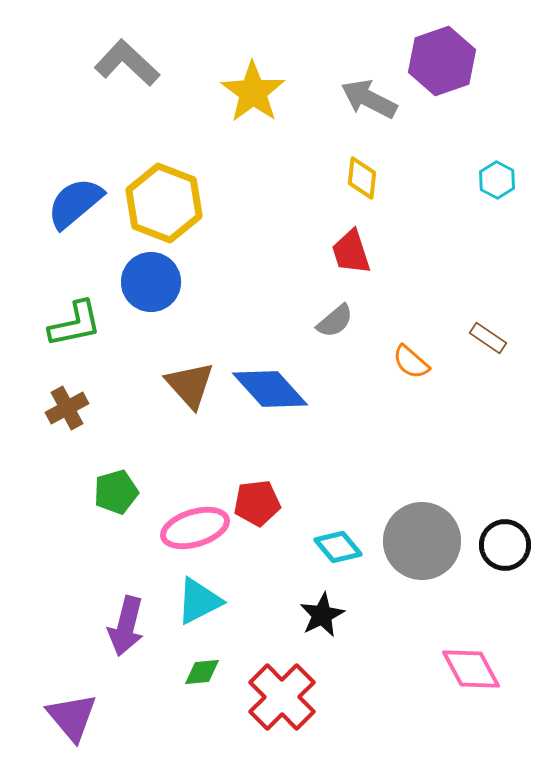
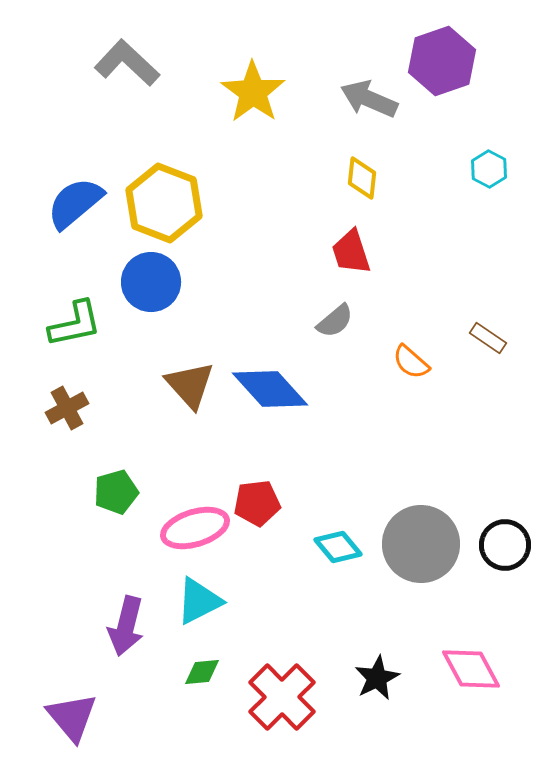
gray arrow: rotated 4 degrees counterclockwise
cyan hexagon: moved 8 px left, 11 px up
gray circle: moved 1 px left, 3 px down
black star: moved 55 px right, 63 px down
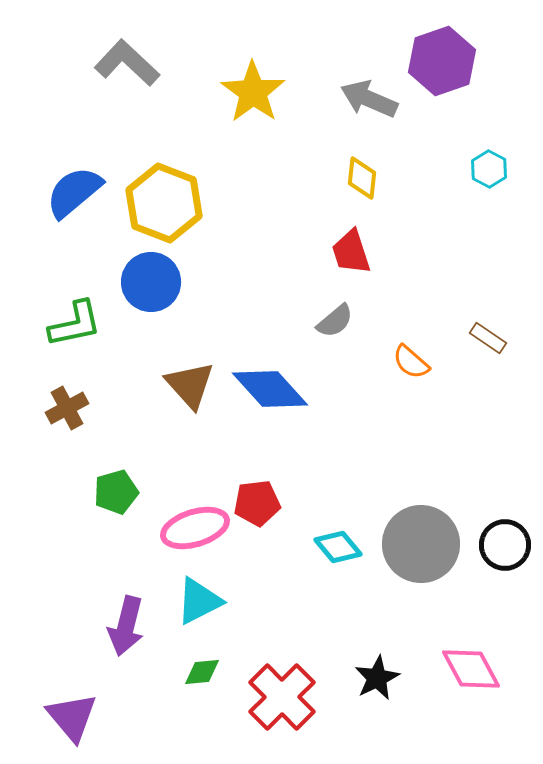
blue semicircle: moved 1 px left, 11 px up
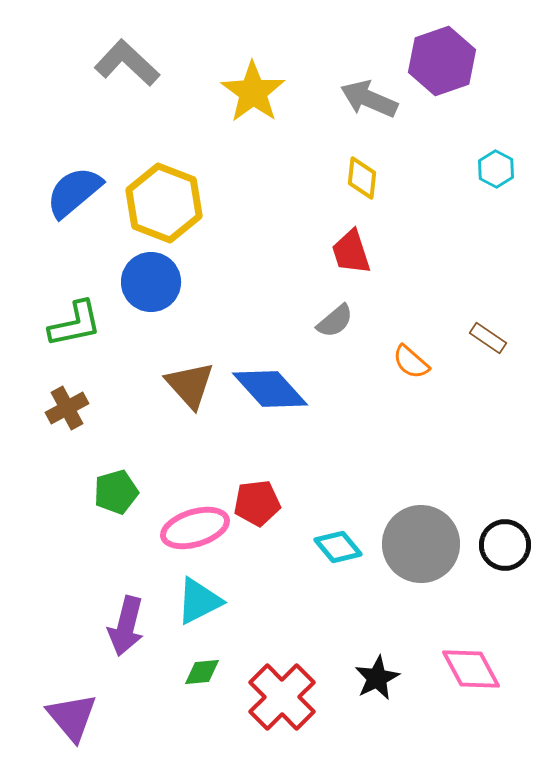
cyan hexagon: moved 7 px right
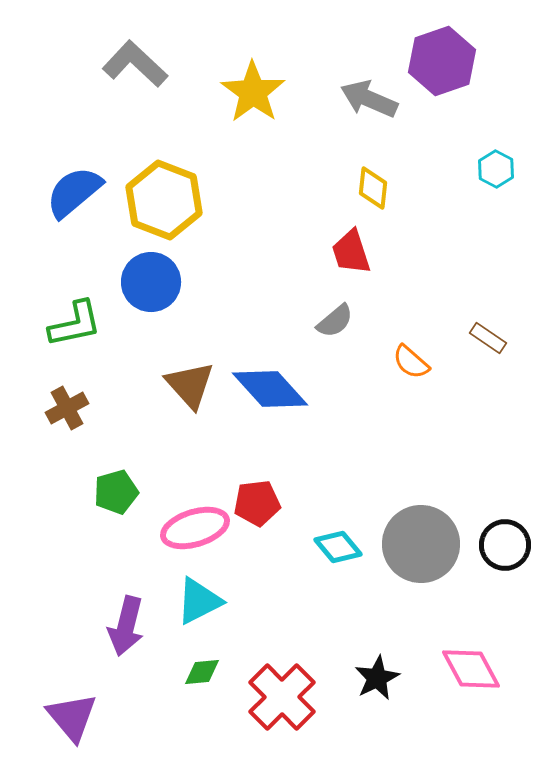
gray L-shape: moved 8 px right, 1 px down
yellow diamond: moved 11 px right, 10 px down
yellow hexagon: moved 3 px up
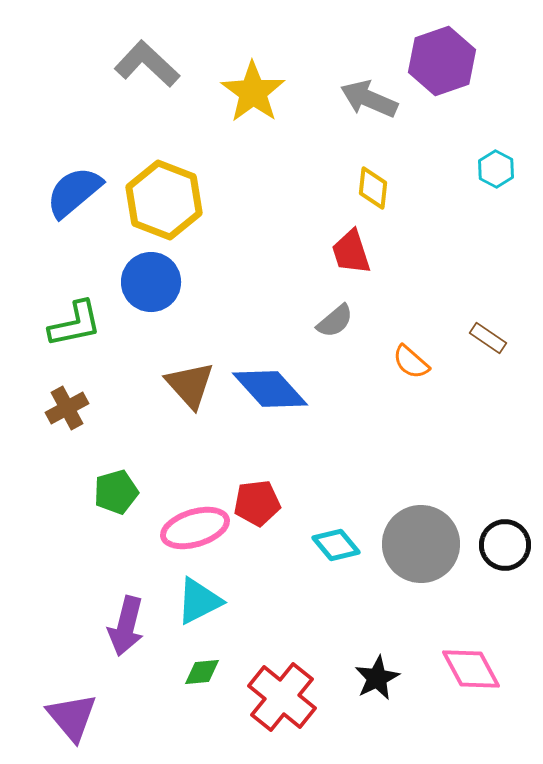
gray L-shape: moved 12 px right
cyan diamond: moved 2 px left, 2 px up
red cross: rotated 6 degrees counterclockwise
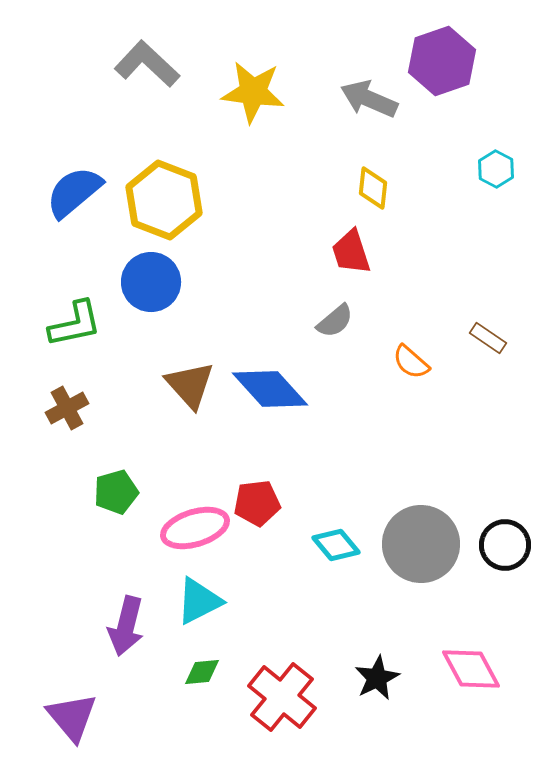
yellow star: rotated 28 degrees counterclockwise
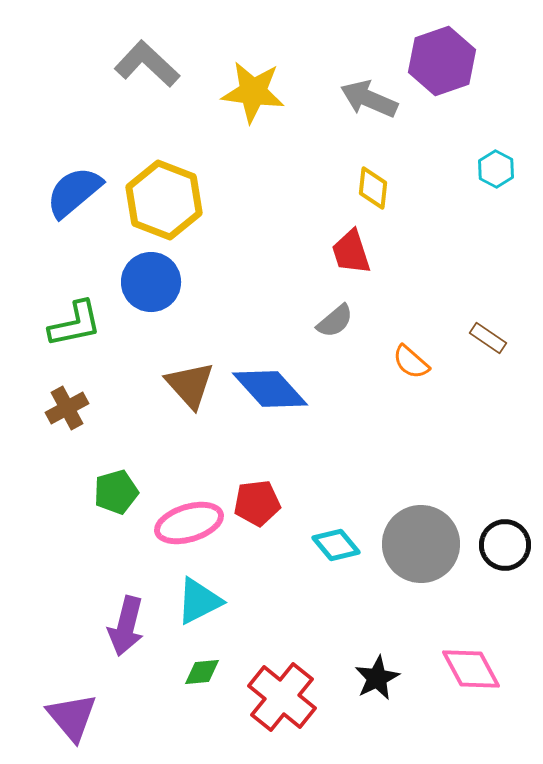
pink ellipse: moved 6 px left, 5 px up
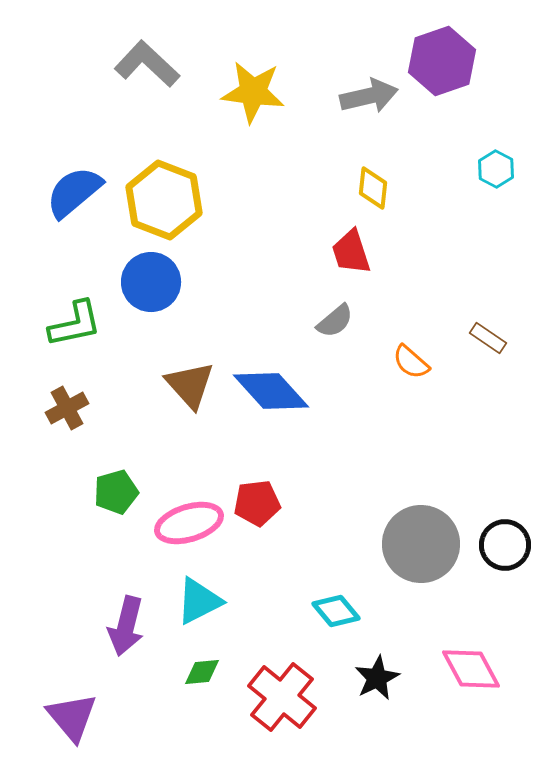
gray arrow: moved 3 px up; rotated 144 degrees clockwise
blue diamond: moved 1 px right, 2 px down
cyan diamond: moved 66 px down
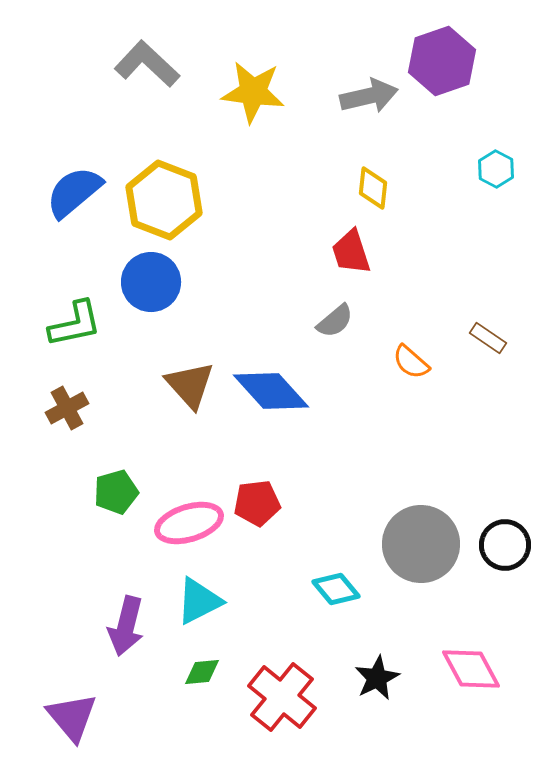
cyan diamond: moved 22 px up
